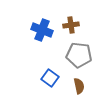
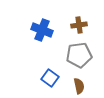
brown cross: moved 8 px right
gray pentagon: rotated 15 degrees counterclockwise
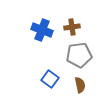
brown cross: moved 7 px left, 2 px down
blue square: moved 1 px down
brown semicircle: moved 1 px right, 1 px up
